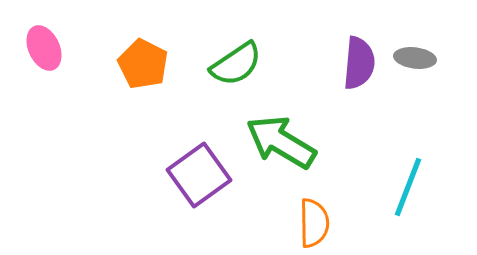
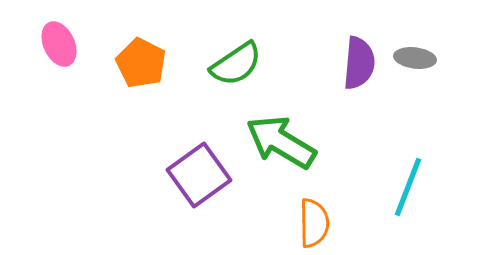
pink ellipse: moved 15 px right, 4 px up
orange pentagon: moved 2 px left, 1 px up
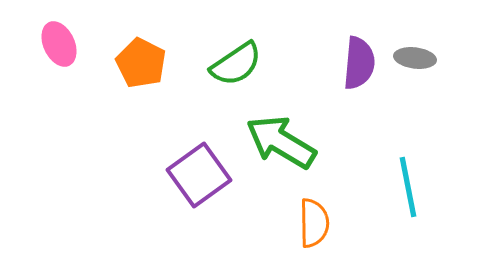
cyan line: rotated 32 degrees counterclockwise
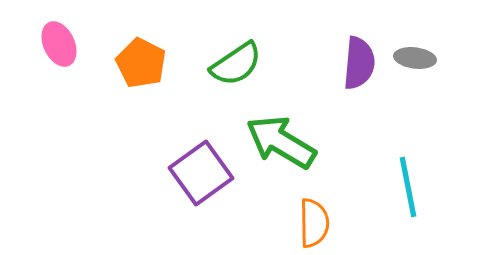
purple square: moved 2 px right, 2 px up
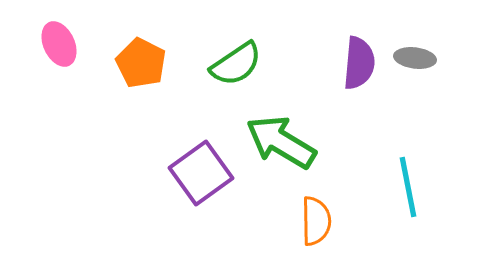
orange semicircle: moved 2 px right, 2 px up
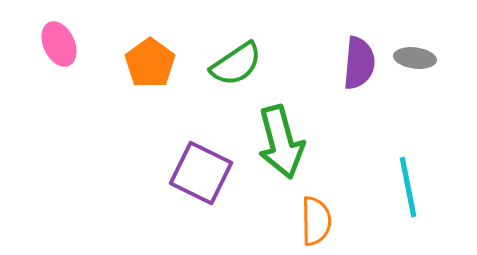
orange pentagon: moved 9 px right; rotated 9 degrees clockwise
green arrow: rotated 136 degrees counterclockwise
purple square: rotated 28 degrees counterclockwise
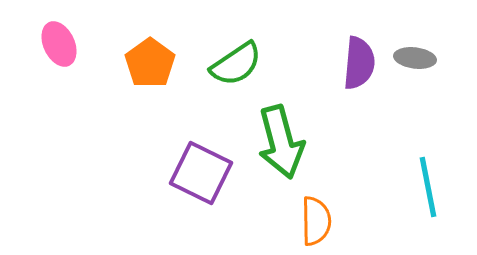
cyan line: moved 20 px right
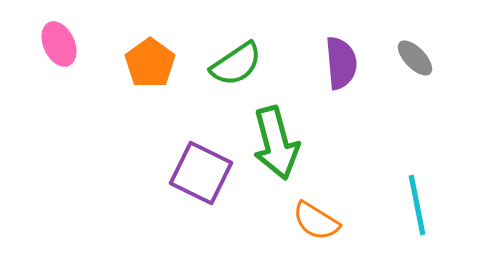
gray ellipse: rotated 39 degrees clockwise
purple semicircle: moved 18 px left; rotated 10 degrees counterclockwise
green arrow: moved 5 px left, 1 px down
cyan line: moved 11 px left, 18 px down
orange semicircle: rotated 123 degrees clockwise
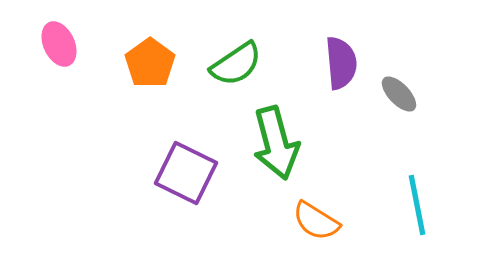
gray ellipse: moved 16 px left, 36 px down
purple square: moved 15 px left
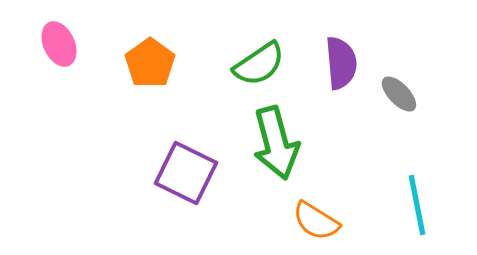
green semicircle: moved 23 px right
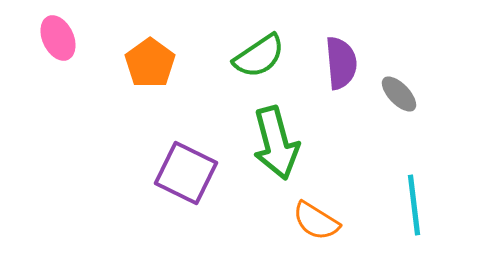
pink ellipse: moved 1 px left, 6 px up
green semicircle: moved 8 px up
cyan line: moved 3 px left; rotated 4 degrees clockwise
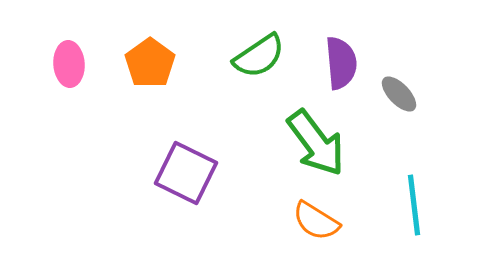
pink ellipse: moved 11 px right, 26 px down; rotated 21 degrees clockwise
green arrow: moved 40 px right; rotated 22 degrees counterclockwise
